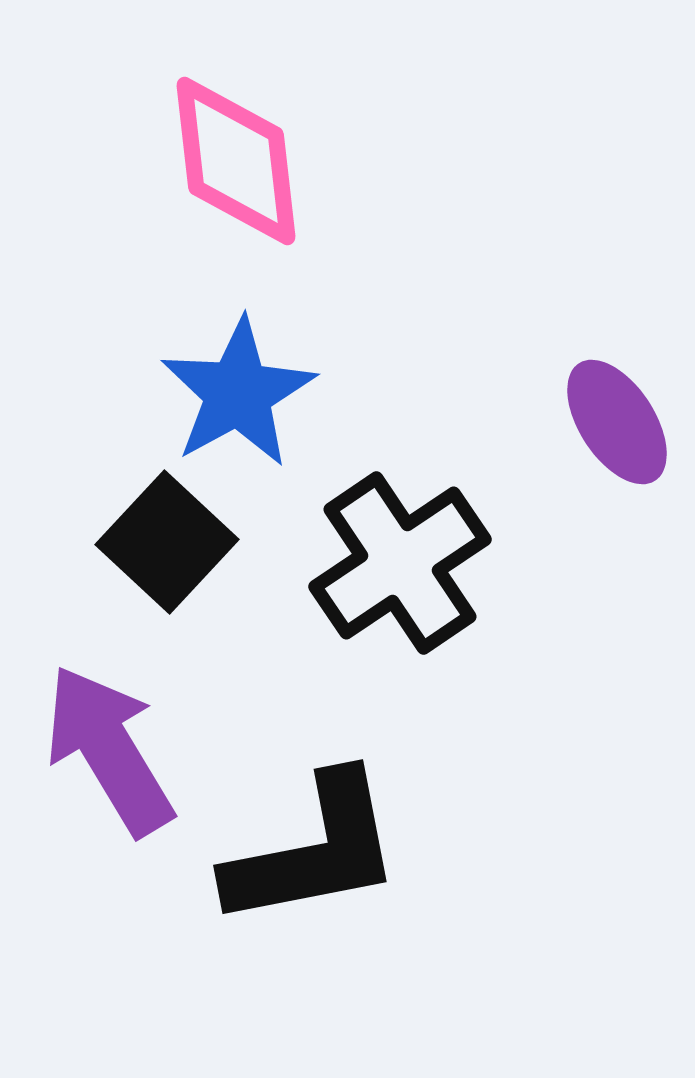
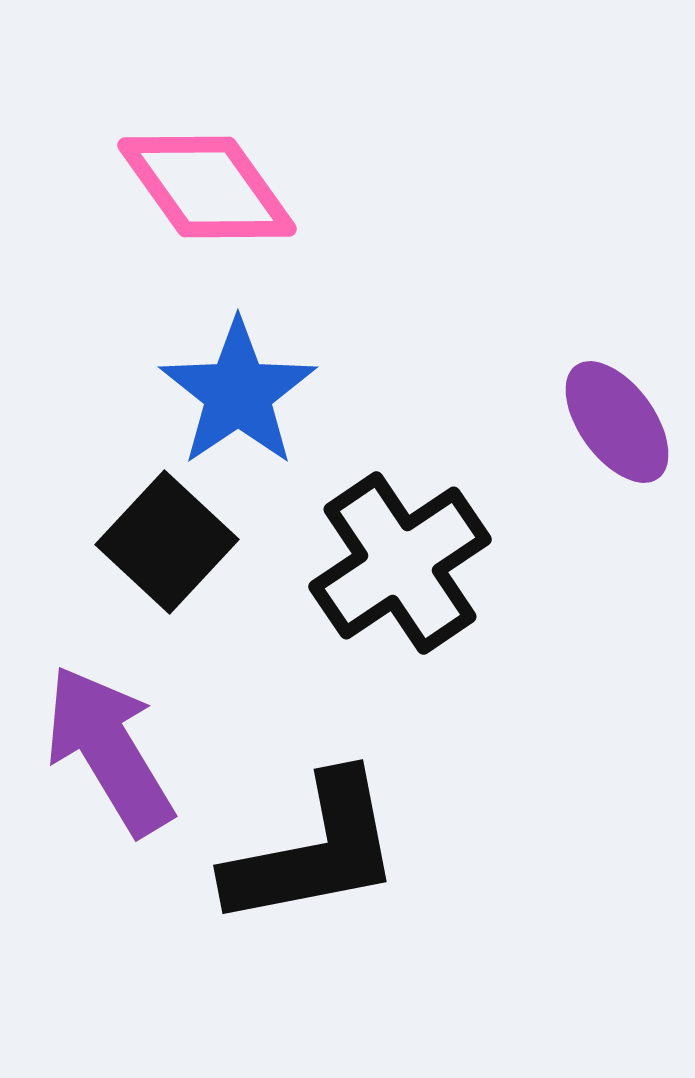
pink diamond: moved 29 px left, 26 px down; rotated 29 degrees counterclockwise
blue star: rotated 5 degrees counterclockwise
purple ellipse: rotated 3 degrees counterclockwise
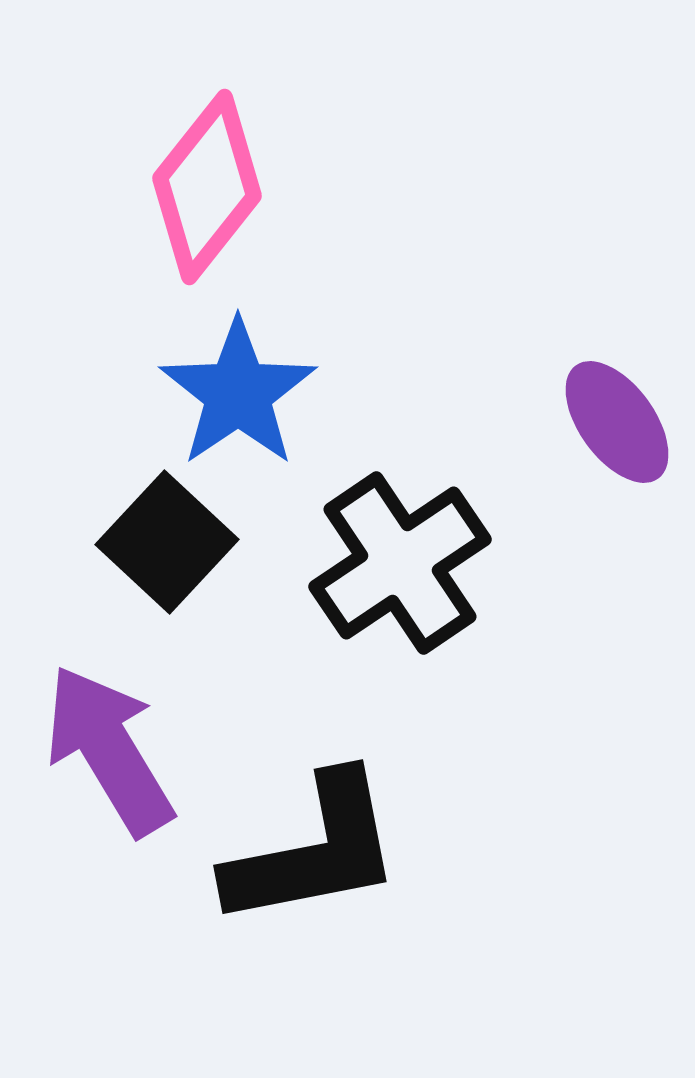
pink diamond: rotated 74 degrees clockwise
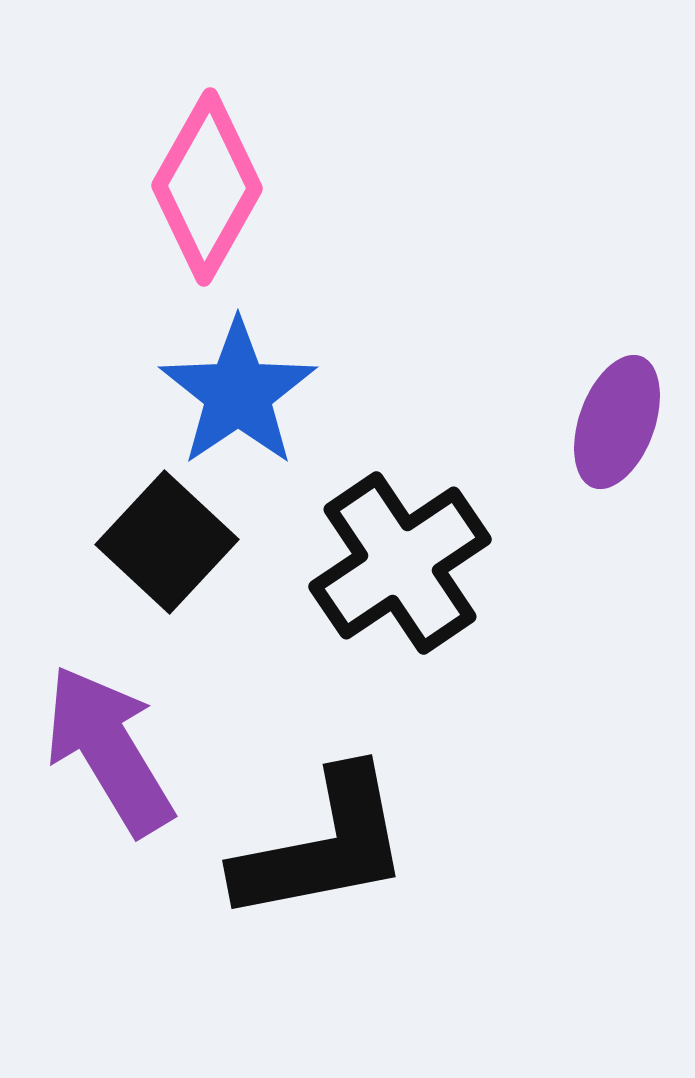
pink diamond: rotated 9 degrees counterclockwise
purple ellipse: rotated 56 degrees clockwise
black L-shape: moved 9 px right, 5 px up
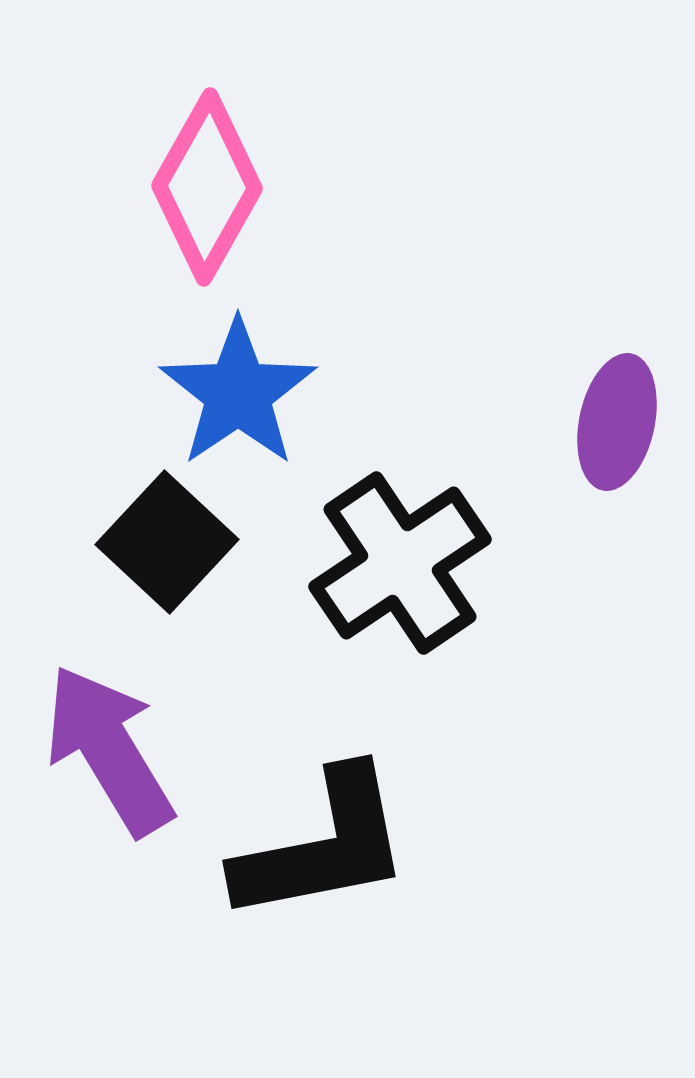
purple ellipse: rotated 8 degrees counterclockwise
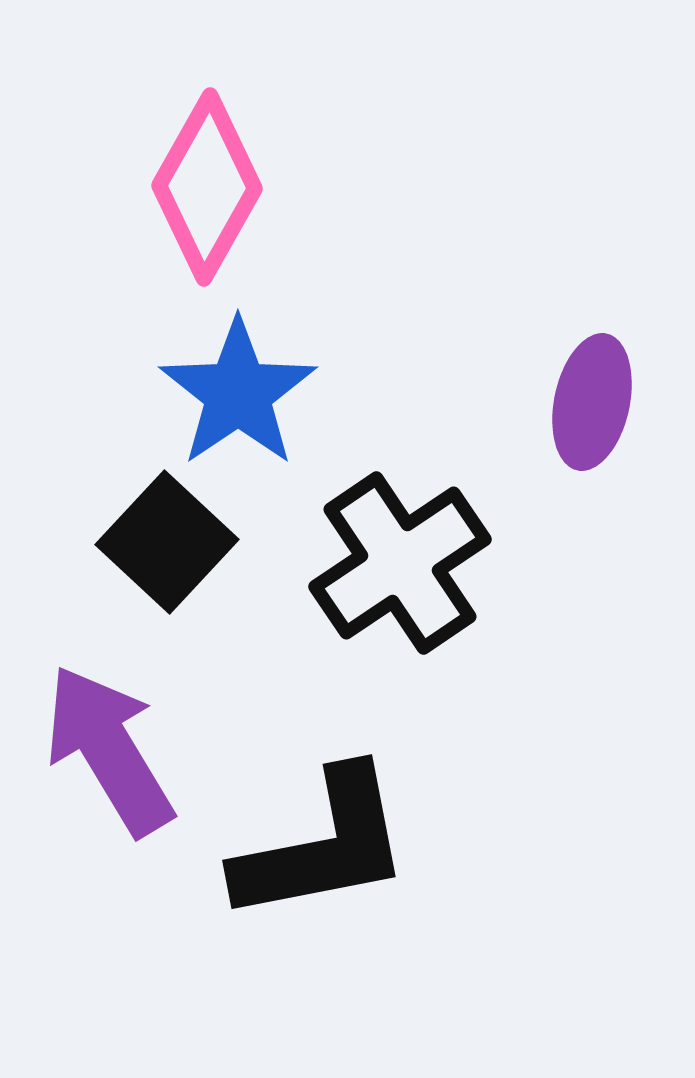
purple ellipse: moved 25 px left, 20 px up
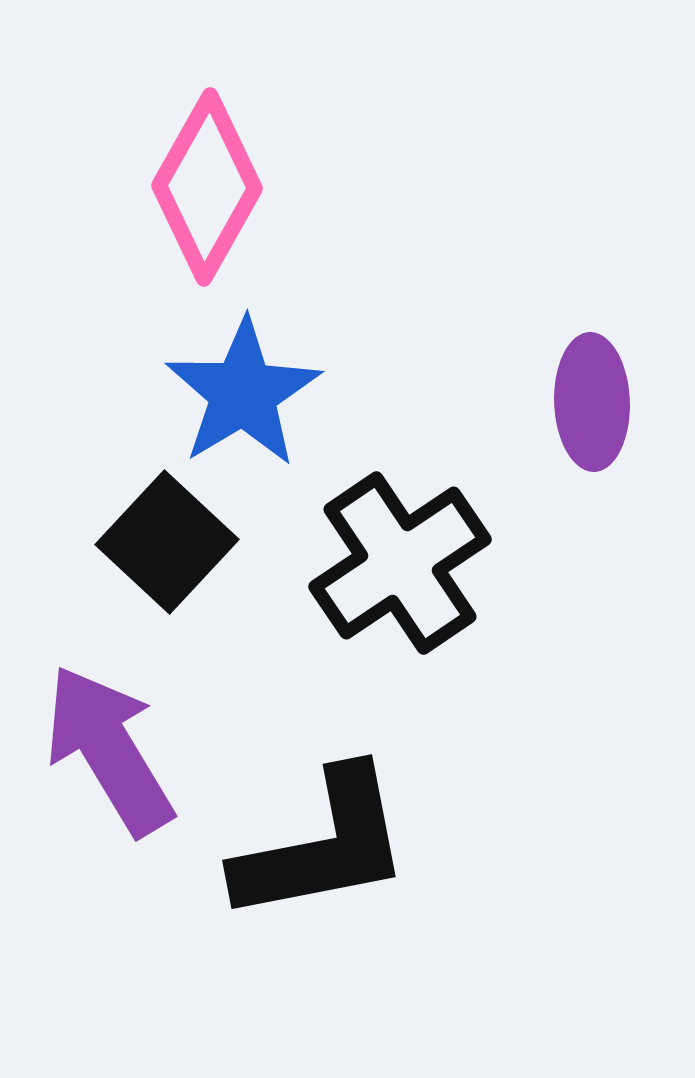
blue star: moved 5 px right; rotated 3 degrees clockwise
purple ellipse: rotated 14 degrees counterclockwise
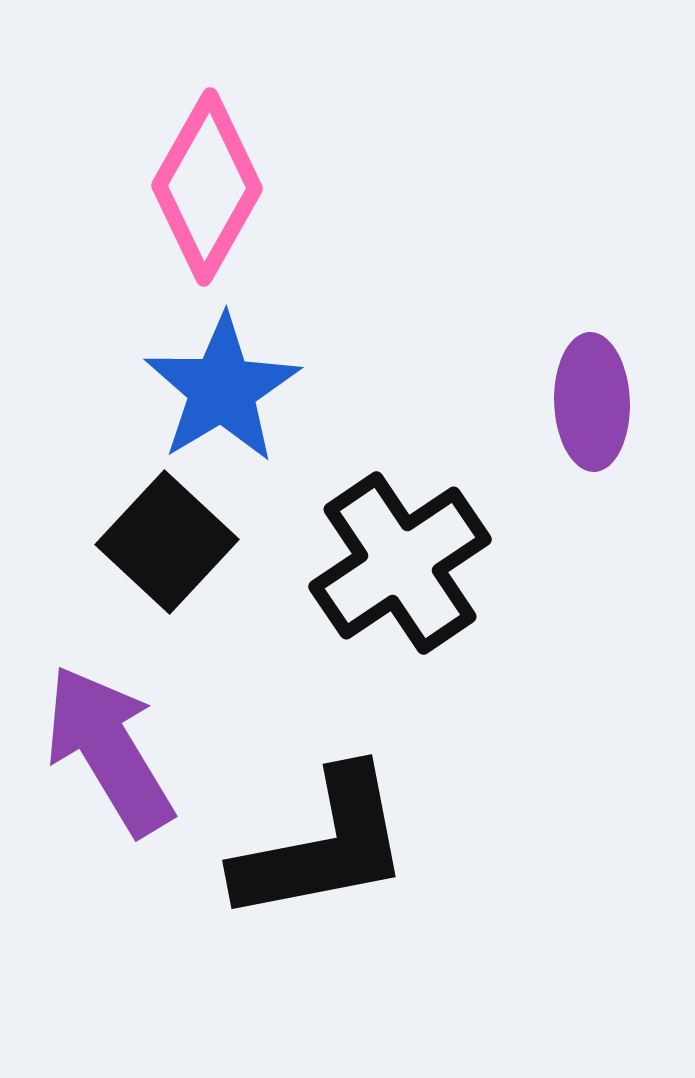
blue star: moved 21 px left, 4 px up
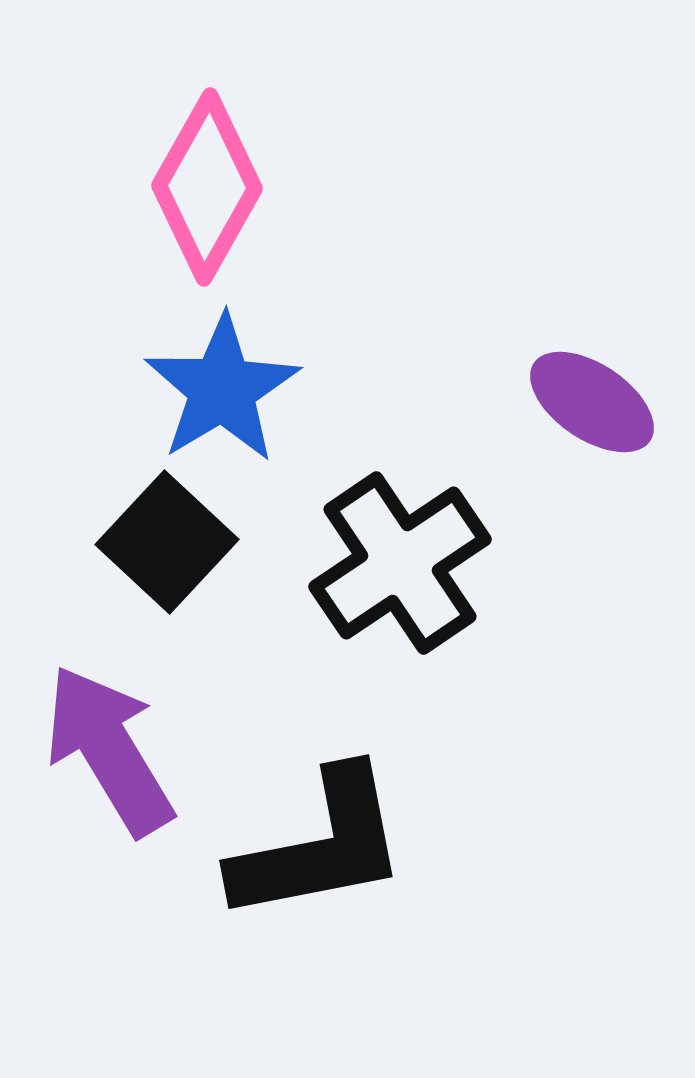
purple ellipse: rotated 54 degrees counterclockwise
black L-shape: moved 3 px left
